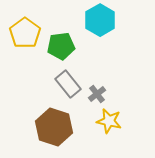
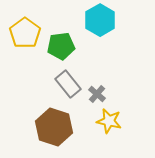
gray cross: rotated 12 degrees counterclockwise
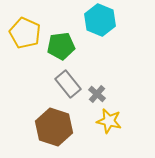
cyan hexagon: rotated 8 degrees counterclockwise
yellow pentagon: rotated 12 degrees counterclockwise
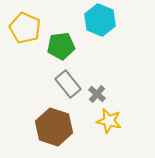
yellow pentagon: moved 5 px up
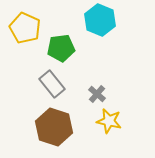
green pentagon: moved 2 px down
gray rectangle: moved 16 px left
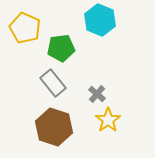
gray rectangle: moved 1 px right, 1 px up
yellow star: moved 1 px left, 1 px up; rotated 25 degrees clockwise
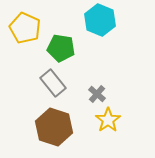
green pentagon: rotated 16 degrees clockwise
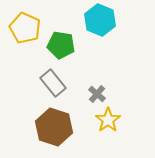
green pentagon: moved 3 px up
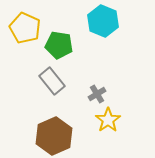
cyan hexagon: moved 3 px right, 1 px down
green pentagon: moved 2 px left
gray rectangle: moved 1 px left, 2 px up
gray cross: rotated 18 degrees clockwise
brown hexagon: moved 9 px down; rotated 18 degrees clockwise
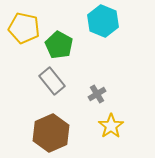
yellow pentagon: moved 1 px left; rotated 12 degrees counterclockwise
green pentagon: rotated 20 degrees clockwise
yellow star: moved 3 px right, 6 px down
brown hexagon: moved 3 px left, 3 px up
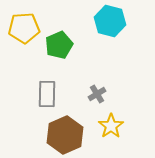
cyan hexagon: moved 7 px right; rotated 8 degrees counterclockwise
yellow pentagon: rotated 16 degrees counterclockwise
green pentagon: rotated 20 degrees clockwise
gray rectangle: moved 5 px left, 13 px down; rotated 40 degrees clockwise
brown hexagon: moved 14 px right, 2 px down
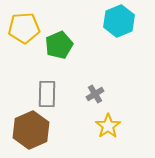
cyan hexagon: moved 9 px right; rotated 24 degrees clockwise
gray cross: moved 2 px left
yellow star: moved 3 px left
brown hexagon: moved 34 px left, 5 px up
